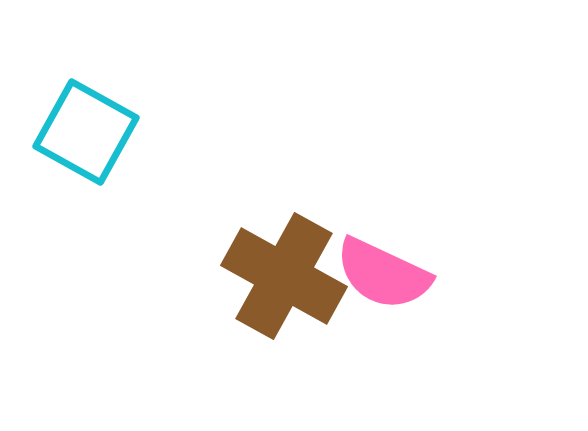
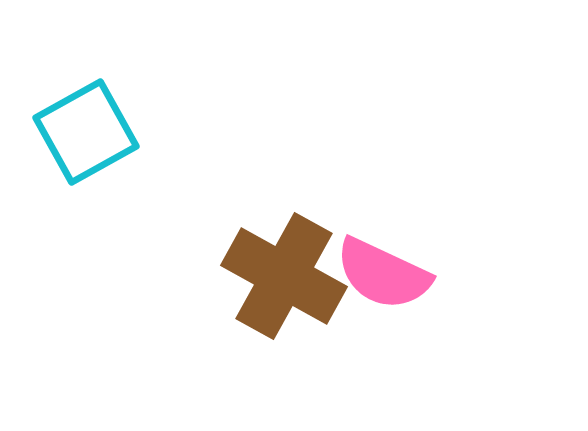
cyan square: rotated 32 degrees clockwise
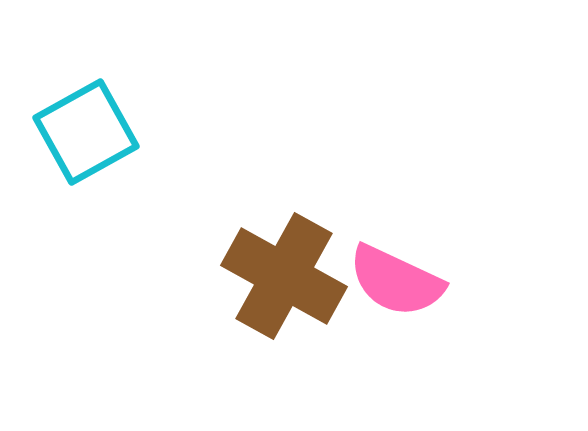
pink semicircle: moved 13 px right, 7 px down
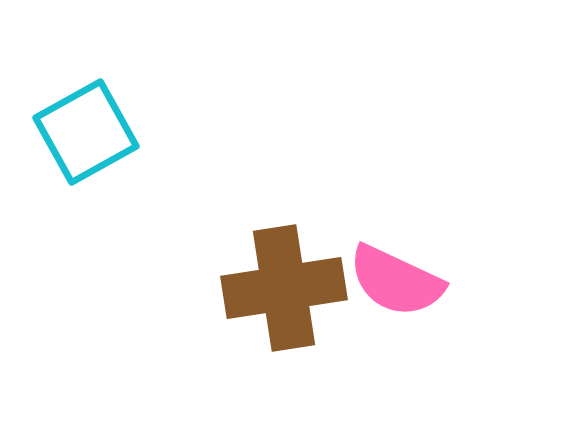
brown cross: moved 12 px down; rotated 38 degrees counterclockwise
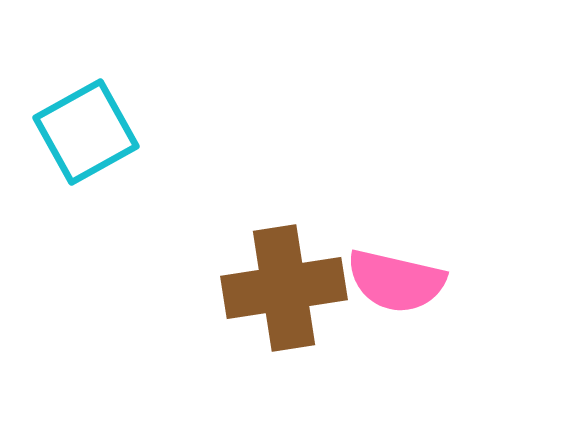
pink semicircle: rotated 12 degrees counterclockwise
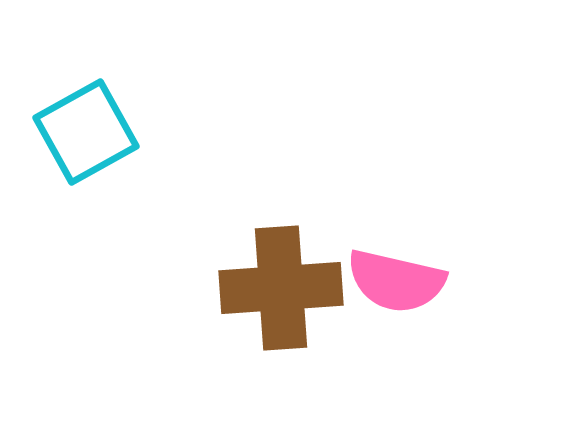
brown cross: moved 3 px left; rotated 5 degrees clockwise
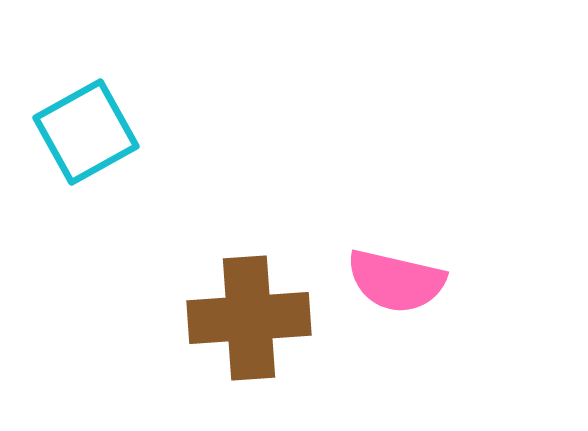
brown cross: moved 32 px left, 30 px down
